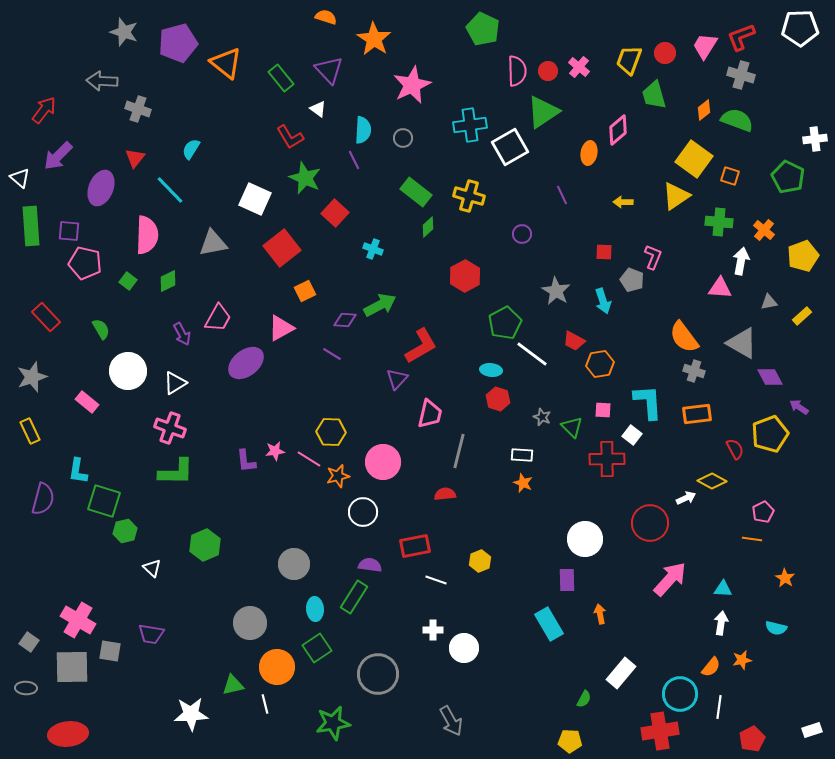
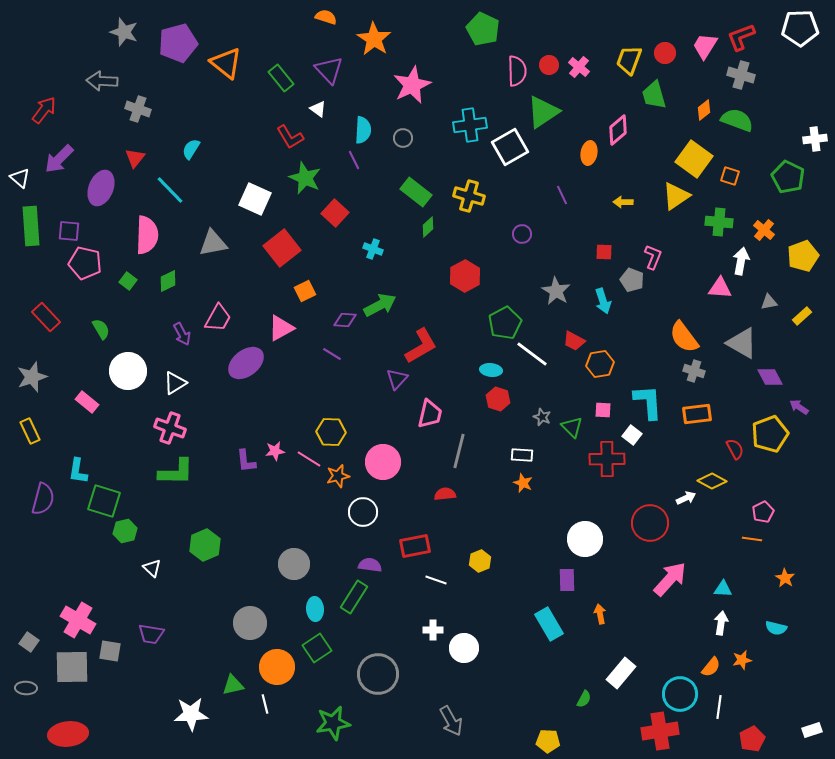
red circle at (548, 71): moved 1 px right, 6 px up
purple arrow at (58, 156): moved 1 px right, 3 px down
yellow pentagon at (570, 741): moved 22 px left
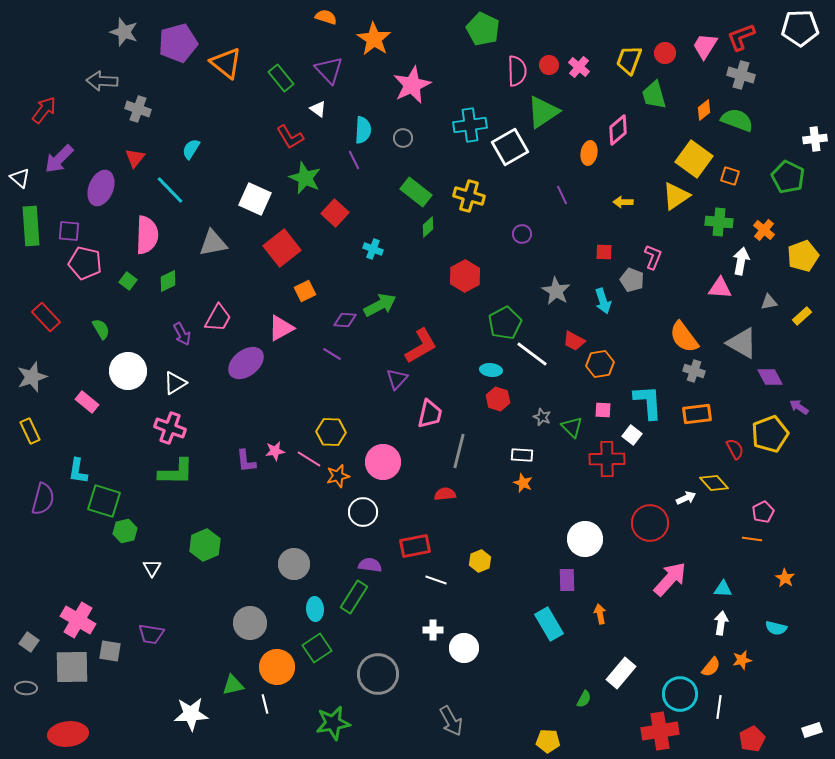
yellow diamond at (712, 481): moved 2 px right, 2 px down; rotated 20 degrees clockwise
white triangle at (152, 568): rotated 18 degrees clockwise
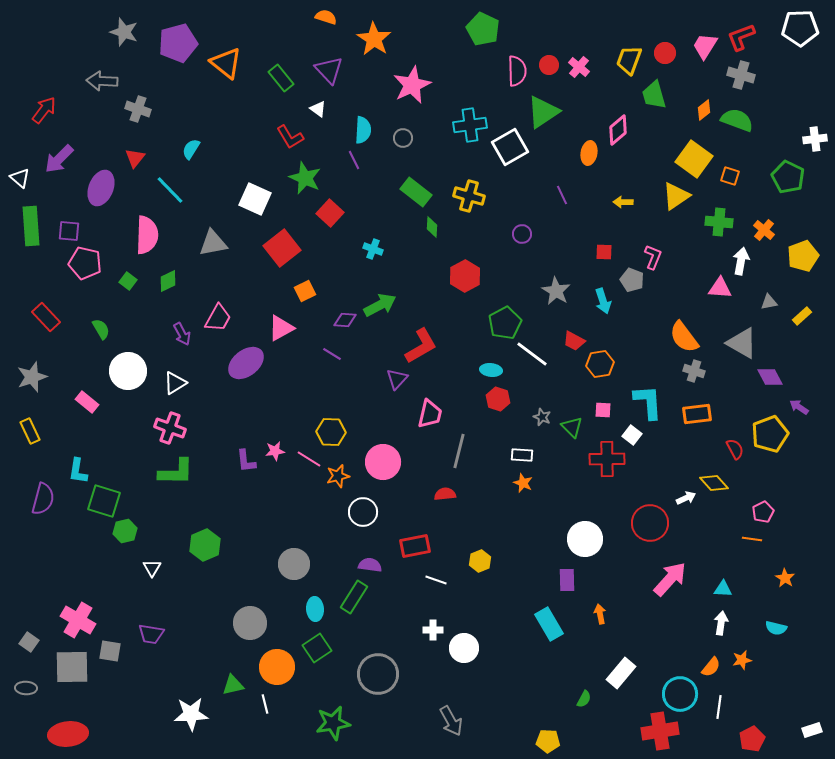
red square at (335, 213): moved 5 px left
green diamond at (428, 227): moved 4 px right; rotated 45 degrees counterclockwise
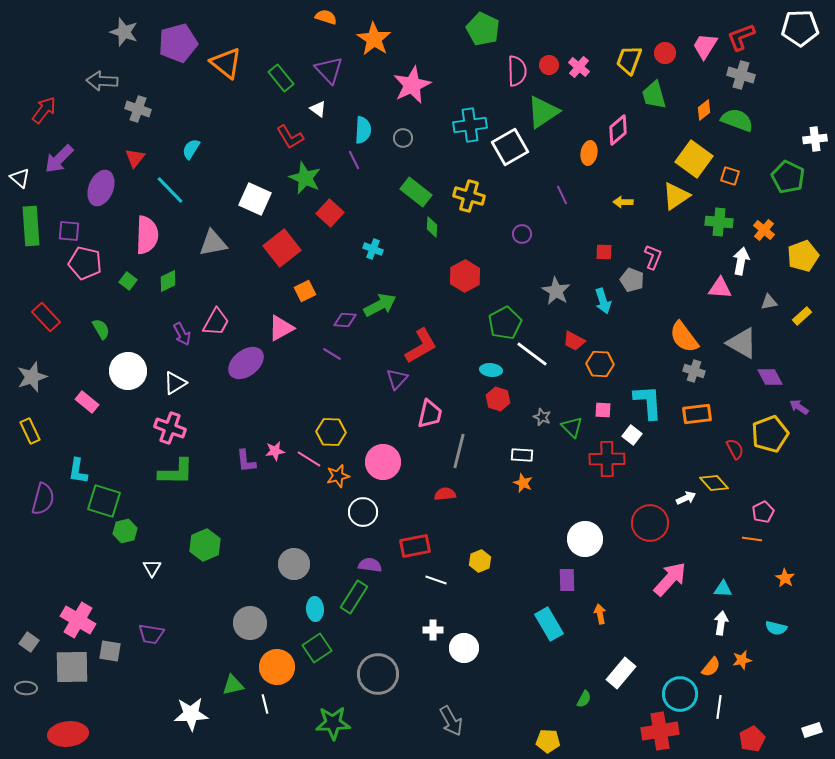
pink trapezoid at (218, 318): moved 2 px left, 4 px down
orange hexagon at (600, 364): rotated 12 degrees clockwise
green star at (333, 723): rotated 8 degrees clockwise
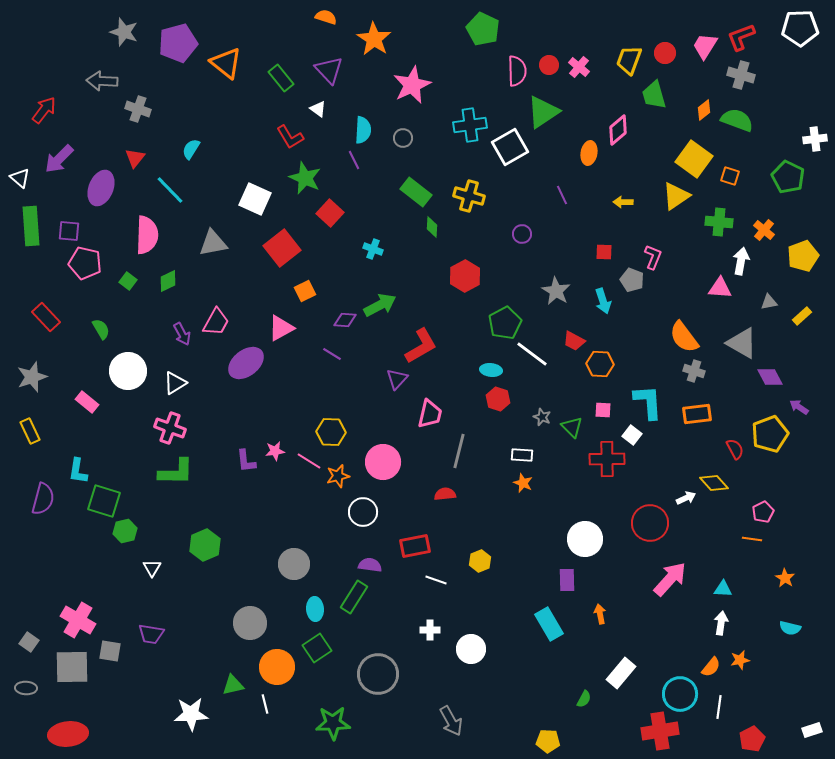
pink line at (309, 459): moved 2 px down
cyan semicircle at (776, 628): moved 14 px right
white cross at (433, 630): moved 3 px left
white circle at (464, 648): moved 7 px right, 1 px down
orange star at (742, 660): moved 2 px left
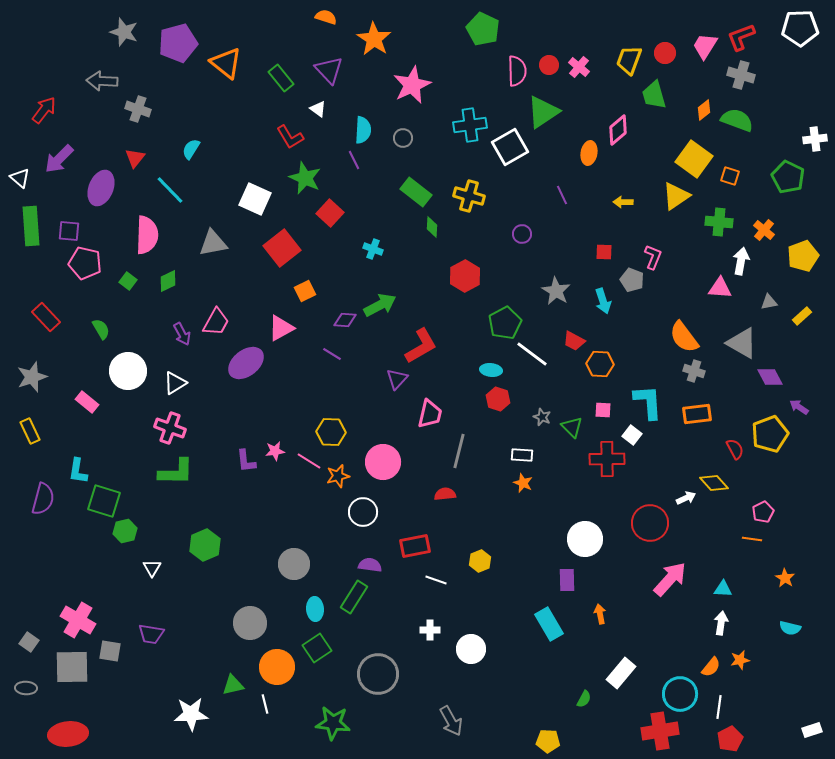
green star at (333, 723): rotated 8 degrees clockwise
red pentagon at (752, 739): moved 22 px left
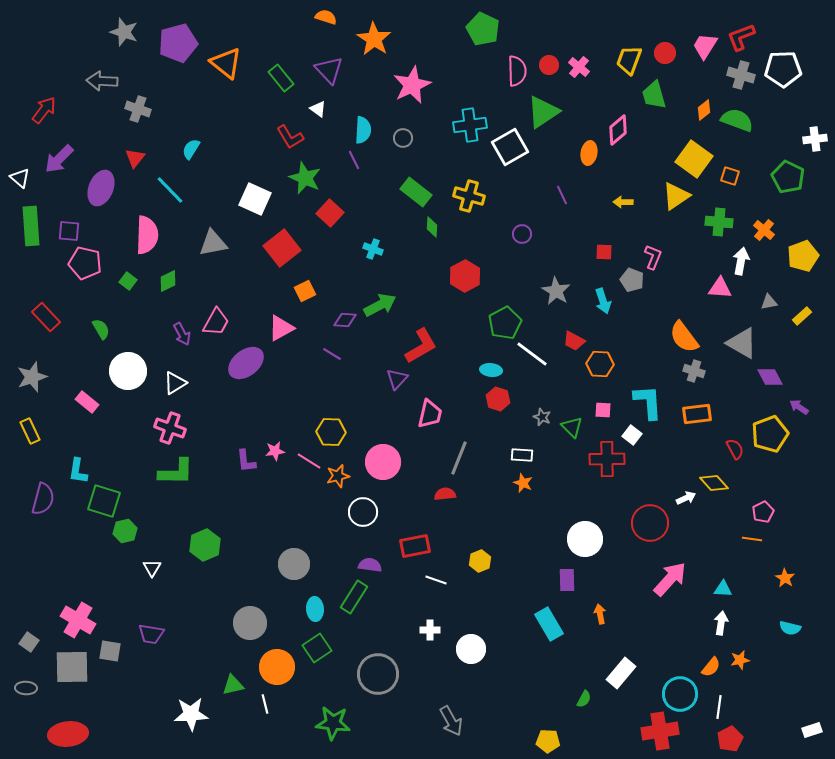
white pentagon at (800, 28): moved 17 px left, 41 px down
gray line at (459, 451): moved 7 px down; rotated 8 degrees clockwise
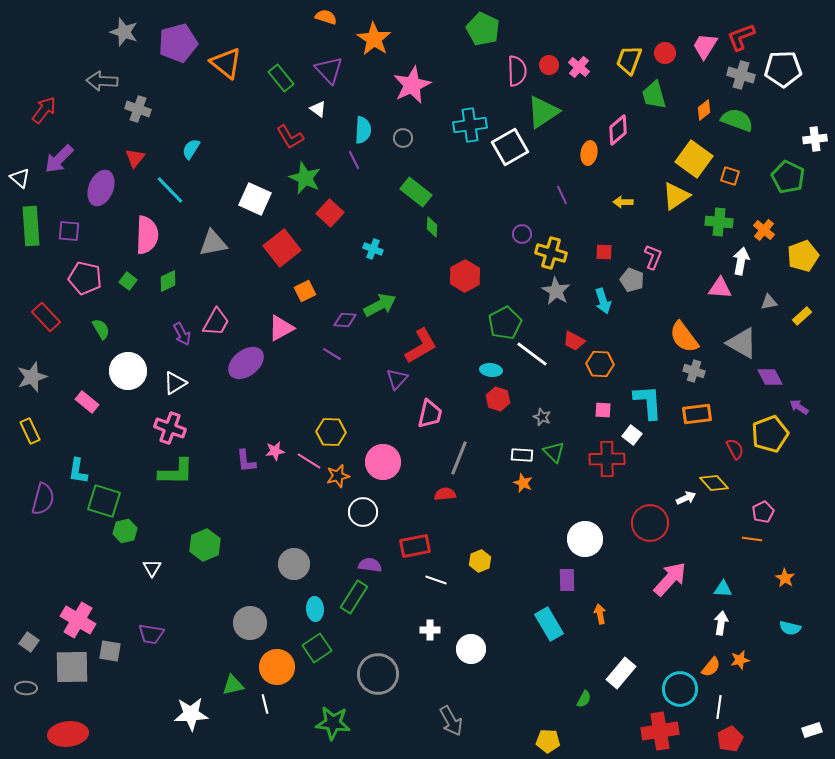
yellow cross at (469, 196): moved 82 px right, 57 px down
pink pentagon at (85, 263): moved 15 px down
green triangle at (572, 427): moved 18 px left, 25 px down
cyan circle at (680, 694): moved 5 px up
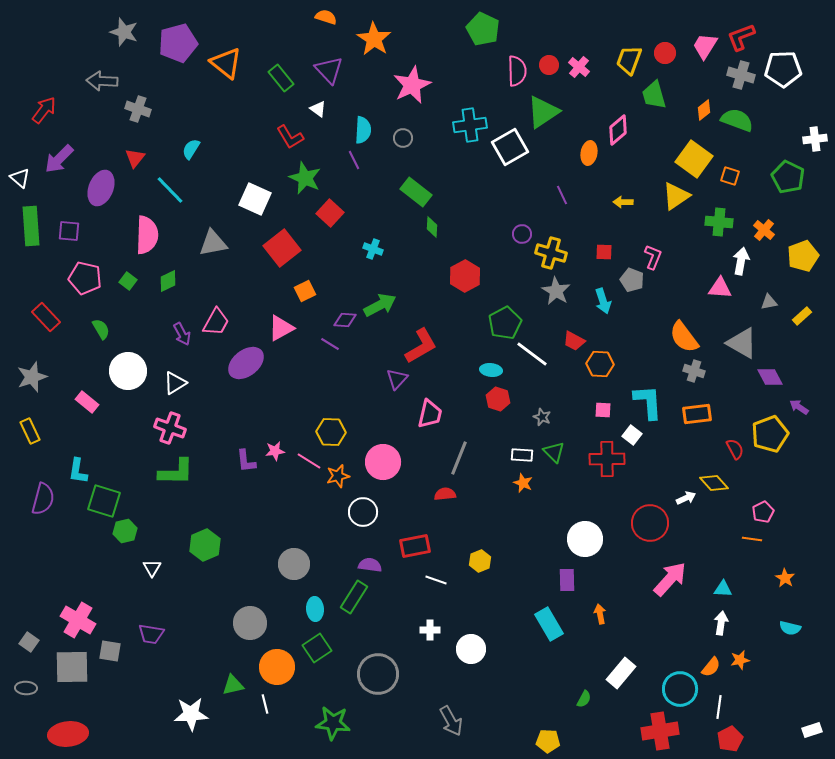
purple line at (332, 354): moved 2 px left, 10 px up
